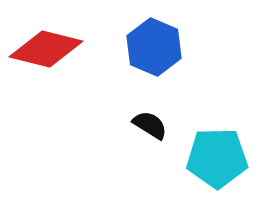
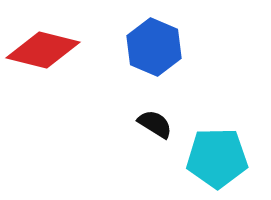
red diamond: moved 3 px left, 1 px down
black semicircle: moved 5 px right, 1 px up
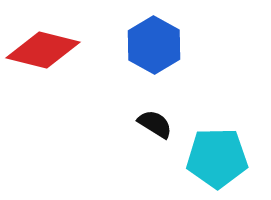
blue hexagon: moved 2 px up; rotated 6 degrees clockwise
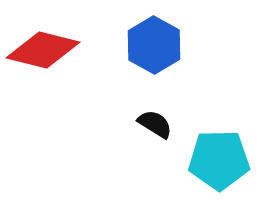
cyan pentagon: moved 2 px right, 2 px down
